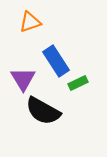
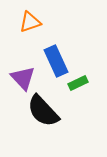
blue rectangle: rotated 8 degrees clockwise
purple triangle: moved 1 px up; rotated 12 degrees counterclockwise
black semicircle: rotated 18 degrees clockwise
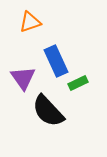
purple triangle: rotated 8 degrees clockwise
black semicircle: moved 5 px right
